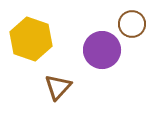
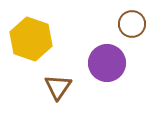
purple circle: moved 5 px right, 13 px down
brown triangle: rotated 8 degrees counterclockwise
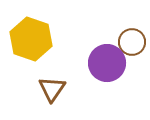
brown circle: moved 18 px down
brown triangle: moved 6 px left, 2 px down
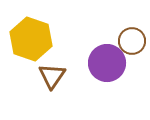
brown circle: moved 1 px up
brown triangle: moved 13 px up
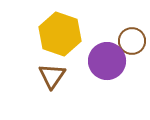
yellow hexagon: moved 29 px right, 5 px up
purple circle: moved 2 px up
